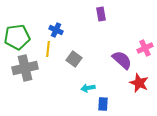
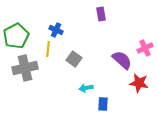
green pentagon: moved 1 px left, 1 px up; rotated 20 degrees counterclockwise
red star: rotated 12 degrees counterclockwise
cyan arrow: moved 2 px left
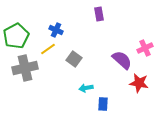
purple rectangle: moved 2 px left
yellow line: rotated 49 degrees clockwise
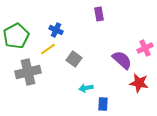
gray cross: moved 3 px right, 4 px down
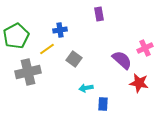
blue cross: moved 4 px right; rotated 32 degrees counterclockwise
yellow line: moved 1 px left
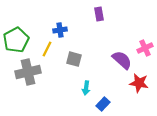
green pentagon: moved 4 px down
yellow line: rotated 28 degrees counterclockwise
gray square: rotated 21 degrees counterclockwise
cyan arrow: rotated 72 degrees counterclockwise
blue rectangle: rotated 40 degrees clockwise
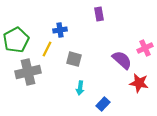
cyan arrow: moved 6 px left
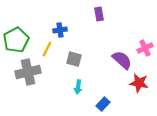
cyan arrow: moved 2 px left, 1 px up
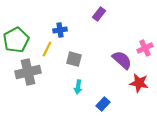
purple rectangle: rotated 48 degrees clockwise
